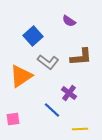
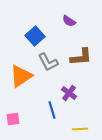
blue square: moved 2 px right
gray L-shape: rotated 25 degrees clockwise
blue line: rotated 30 degrees clockwise
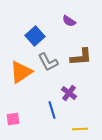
orange triangle: moved 4 px up
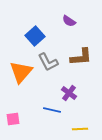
orange triangle: rotated 15 degrees counterclockwise
blue line: rotated 60 degrees counterclockwise
